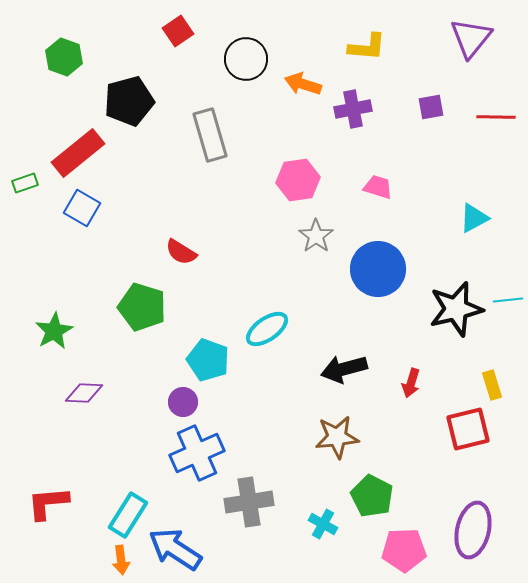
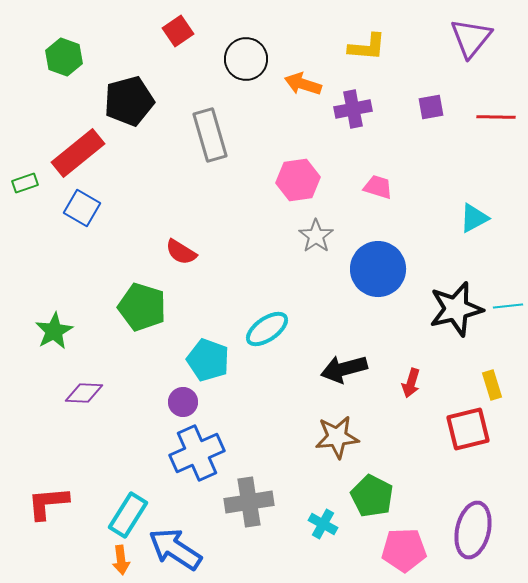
cyan line at (508, 300): moved 6 px down
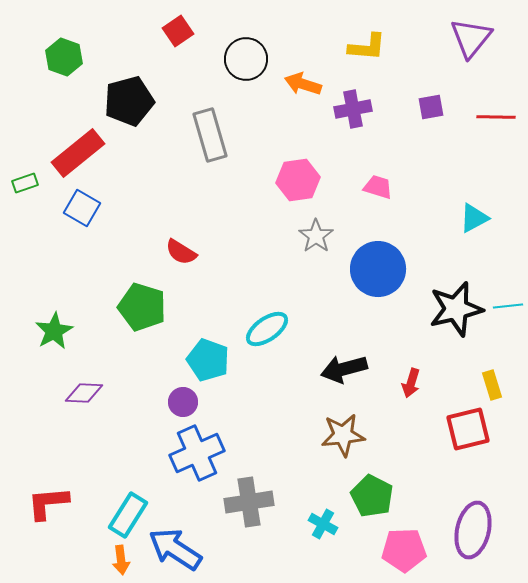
brown star at (337, 437): moved 6 px right, 2 px up
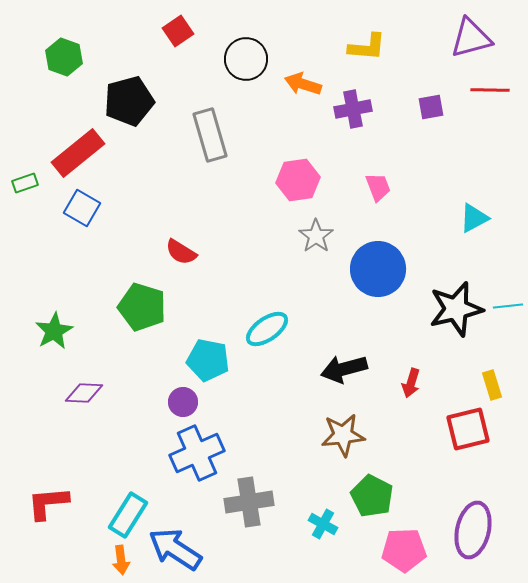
purple triangle at (471, 38): rotated 36 degrees clockwise
red line at (496, 117): moved 6 px left, 27 px up
pink trapezoid at (378, 187): rotated 52 degrees clockwise
cyan pentagon at (208, 360): rotated 9 degrees counterclockwise
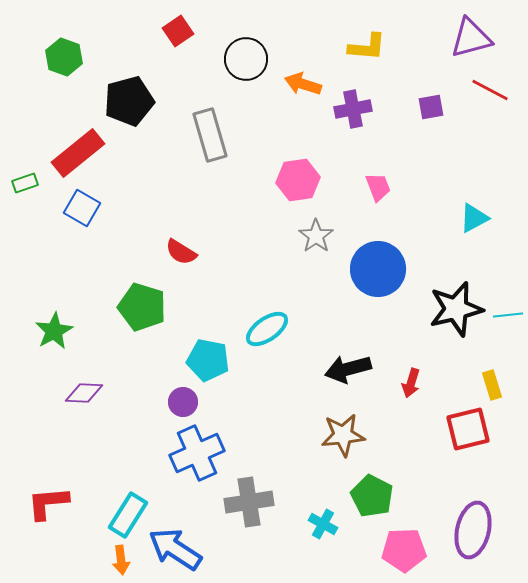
red line at (490, 90): rotated 27 degrees clockwise
cyan line at (508, 306): moved 9 px down
black arrow at (344, 369): moved 4 px right
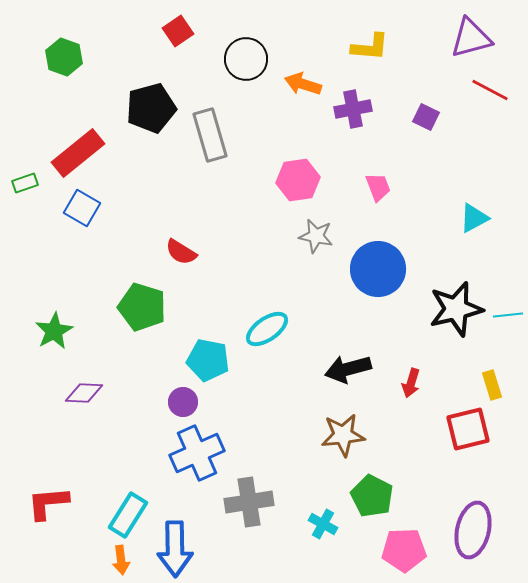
yellow L-shape at (367, 47): moved 3 px right
black pentagon at (129, 101): moved 22 px right, 7 px down
purple square at (431, 107): moved 5 px left, 10 px down; rotated 36 degrees clockwise
gray star at (316, 236): rotated 24 degrees counterclockwise
blue arrow at (175, 549): rotated 124 degrees counterclockwise
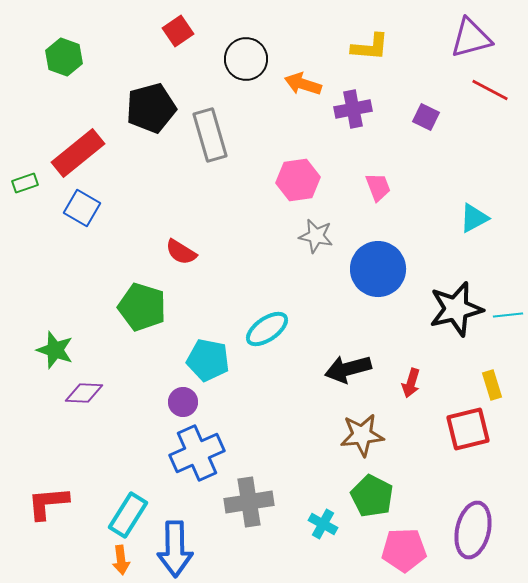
green star at (54, 331): moved 1 px right, 19 px down; rotated 24 degrees counterclockwise
brown star at (343, 435): moved 19 px right
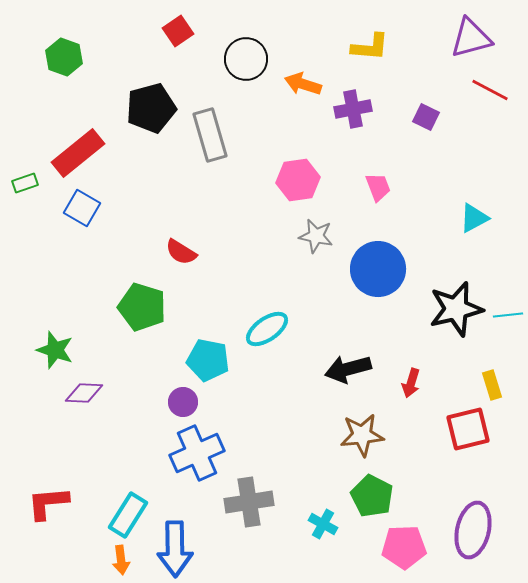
pink pentagon at (404, 550): moved 3 px up
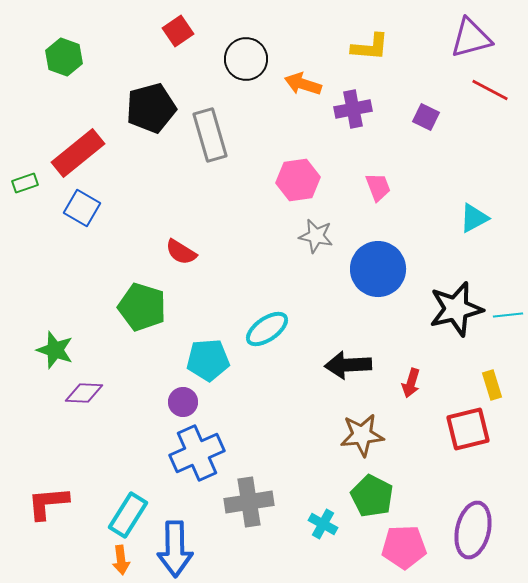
cyan pentagon at (208, 360): rotated 15 degrees counterclockwise
black arrow at (348, 369): moved 4 px up; rotated 12 degrees clockwise
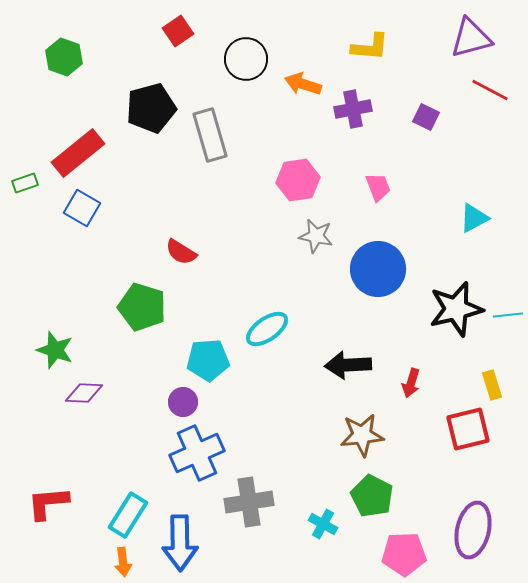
pink pentagon at (404, 547): moved 7 px down
blue arrow at (175, 549): moved 5 px right, 6 px up
orange arrow at (121, 560): moved 2 px right, 2 px down
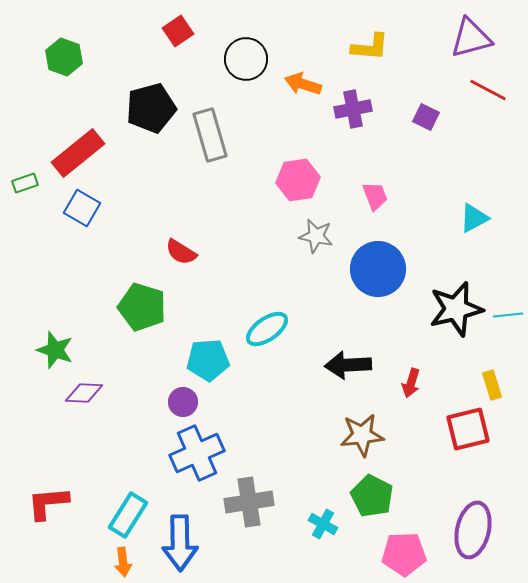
red line at (490, 90): moved 2 px left
pink trapezoid at (378, 187): moved 3 px left, 9 px down
